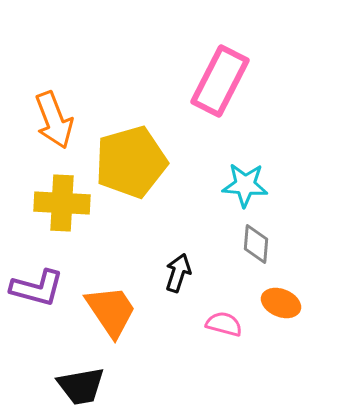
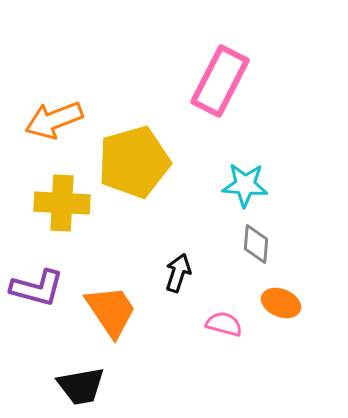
orange arrow: rotated 90 degrees clockwise
yellow pentagon: moved 3 px right
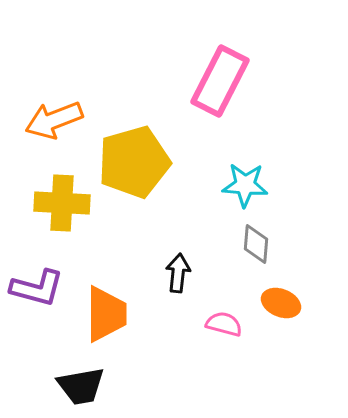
black arrow: rotated 12 degrees counterclockwise
orange trapezoid: moved 5 px left, 3 px down; rotated 34 degrees clockwise
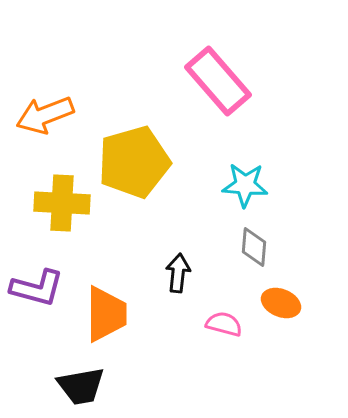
pink rectangle: moved 2 px left; rotated 68 degrees counterclockwise
orange arrow: moved 9 px left, 5 px up
gray diamond: moved 2 px left, 3 px down
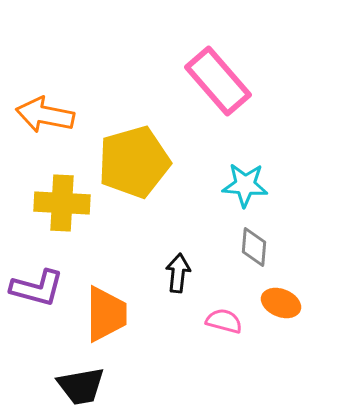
orange arrow: rotated 32 degrees clockwise
pink semicircle: moved 3 px up
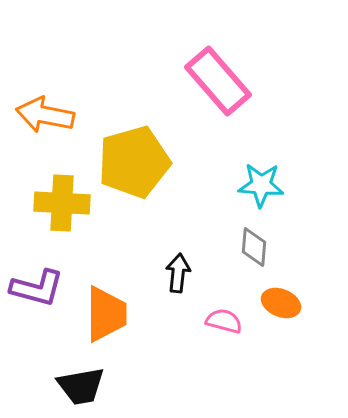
cyan star: moved 16 px right
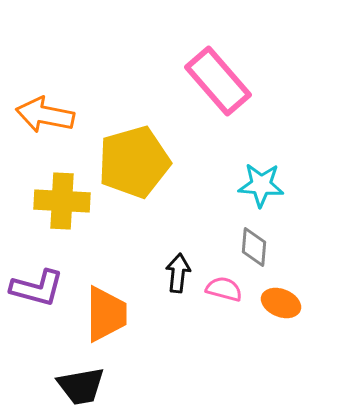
yellow cross: moved 2 px up
pink semicircle: moved 32 px up
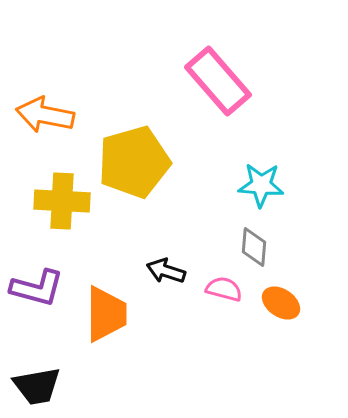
black arrow: moved 12 px left, 2 px up; rotated 78 degrees counterclockwise
orange ellipse: rotated 12 degrees clockwise
black trapezoid: moved 44 px left
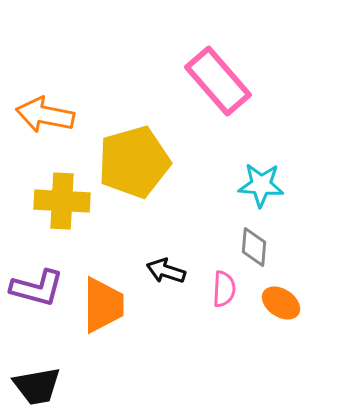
pink semicircle: rotated 78 degrees clockwise
orange trapezoid: moved 3 px left, 9 px up
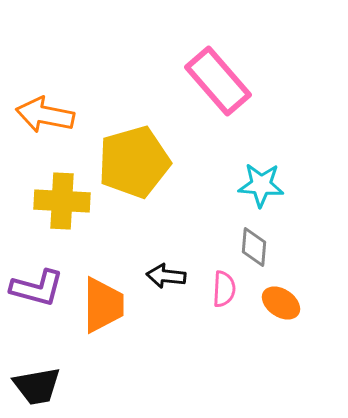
black arrow: moved 5 px down; rotated 12 degrees counterclockwise
